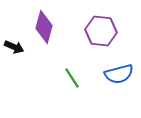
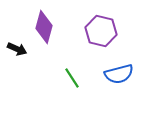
purple hexagon: rotated 8 degrees clockwise
black arrow: moved 3 px right, 2 px down
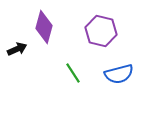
black arrow: rotated 48 degrees counterclockwise
green line: moved 1 px right, 5 px up
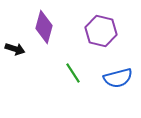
black arrow: moved 2 px left; rotated 42 degrees clockwise
blue semicircle: moved 1 px left, 4 px down
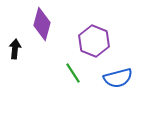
purple diamond: moved 2 px left, 3 px up
purple hexagon: moved 7 px left, 10 px down; rotated 8 degrees clockwise
black arrow: rotated 102 degrees counterclockwise
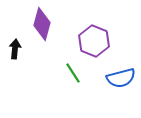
blue semicircle: moved 3 px right
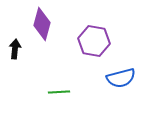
purple hexagon: rotated 12 degrees counterclockwise
green line: moved 14 px left, 19 px down; rotated 60 degrees counterclockwise
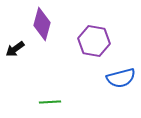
black arrow: rotated 132 degrees counterclockwise
green line: moved 9 px left, 10 px down
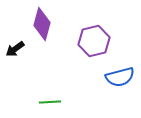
purple hexagon: rotated 24 degrees counterclockwise
blue semicircle: moved 1 px left, 1 px up
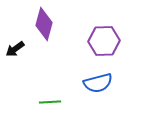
purple diamond: moved 2 px right
purple hexagon: moved 10 px right; rotated 12 degrees clockwise
blue semicircle: moved 22 px left, 6 px down
